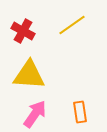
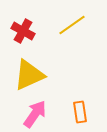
yellow triangle: rotated 28 degrees counterclockwise
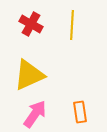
yellow line: rotated 52 degrees counterclockwise
red cross: moved 8 px right, 7 px up
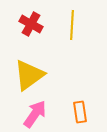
yellow triangle: rotated 12 degrees counterclockwise
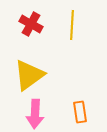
pink arrow: rotated 148 degrees clockwise
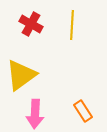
yellow triangle: moved 8 px left
orange rectangle: moved 3 px right, 1 px up; rotated 25 degrees counterclockwise
